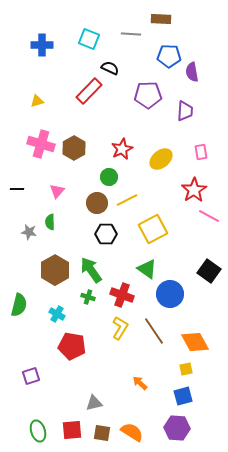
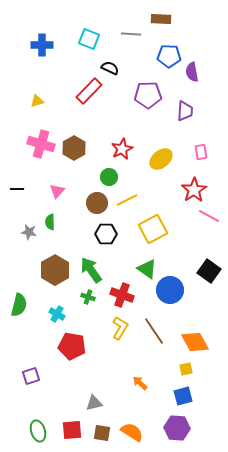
blue circle at (170, 294): moved 4 px up
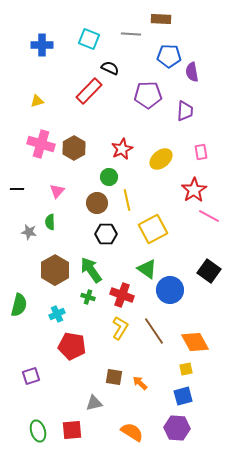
yellow line at (127, 200): rotated 75 degrees counterclockwise
cyan cross at (57, 314): rotated 35 degrees clockwise
brown square at (102, 433): moved 12 px right, 56 px up
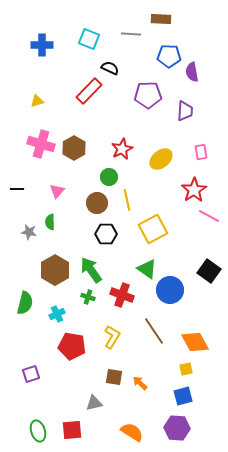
green semicircle at (19, 305): moved 6 px right, 2 px up
yellow L-shape at (120, 328): moved 8 px left, 9 px down
purple square at (31, 376): moved 2 px up
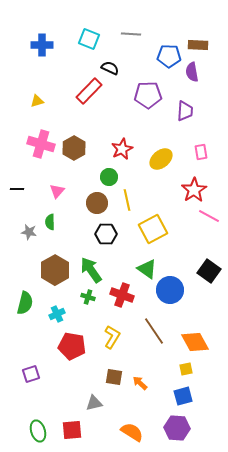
brown rectangle at (161, 19): moved 37 px right, 26 px down
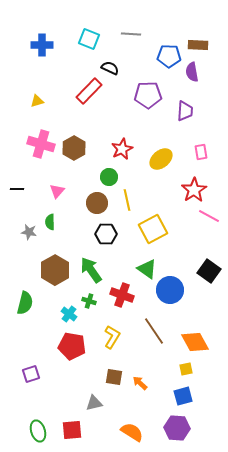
green cross at (88, 297): moved 1 px right, 4 px down
cyan cross at (57, 314): moved 12 px right; rotated 28 degrees counterclockwise
